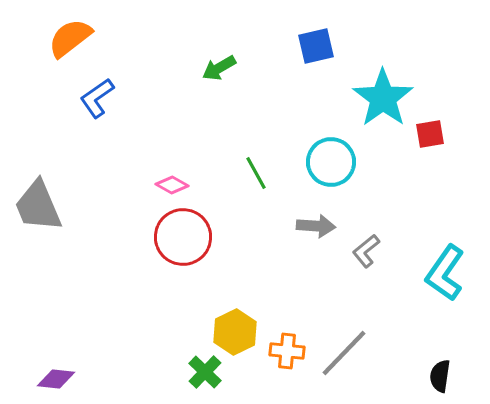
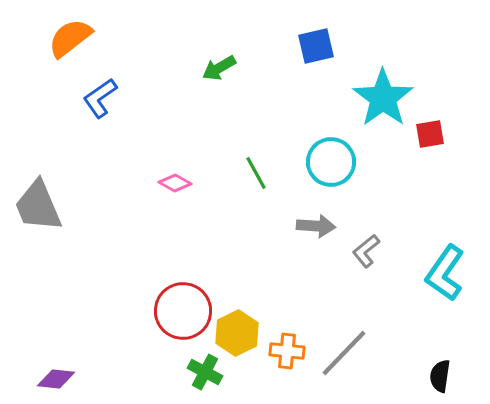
blue L-shape: moved 3 px right
pink diamond: moved 3 px right, 2 px up
red circle: moved 74 px down
yellow hexagon: moved 2 px right, 1 px down
green cross: rotated 16 degrees counterclockwise
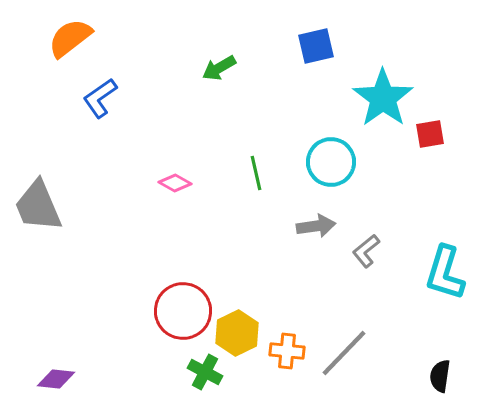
green line: rotated 16 degrees clockwise
gray arrow: rotated 12 degrees counterclockwise
cyan L-shape: rotated 18 degrees counterclockwise
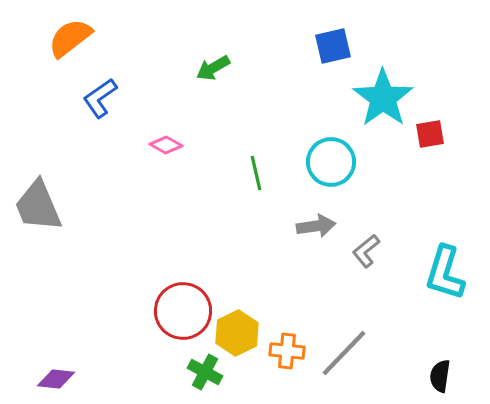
blue square: moved 17 px right
green arrow: moved 6 px left
pink diamond: moved 9 px left, 38 px up
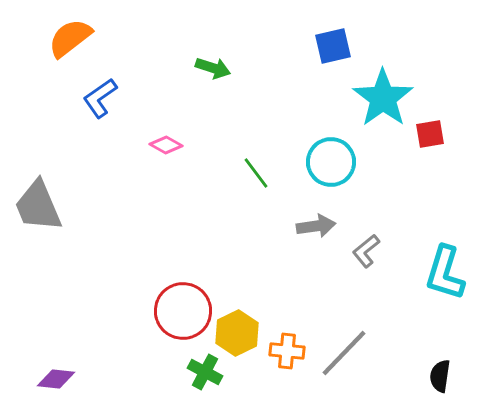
green arrow: rotated 132 degrees counterclockwise
green line: rotated 24 degrees counterclockwise
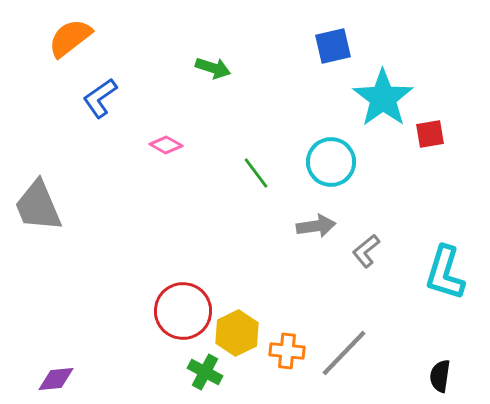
purple diamond: rotated 12 degrees counterclockwise
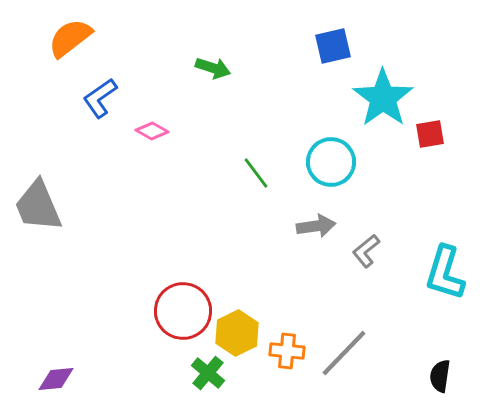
pink diamond: moved 14 px left, 14 px up
green cross: moved 3 px right, 1 px down; rotated 12 degrees clockwise
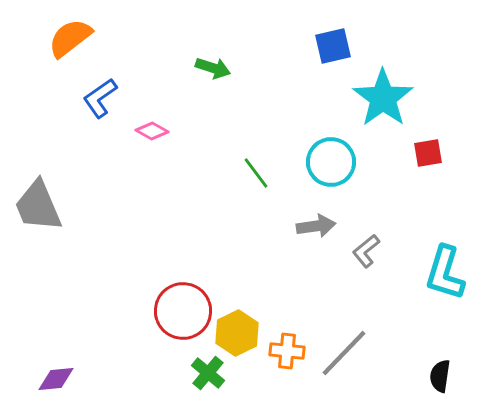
red square: moved 2 px left, 19 px down
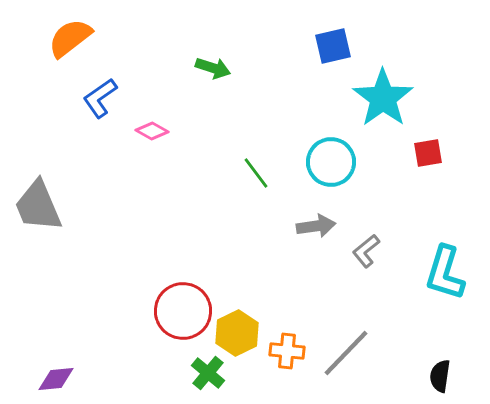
gray line: moved 2 px right
